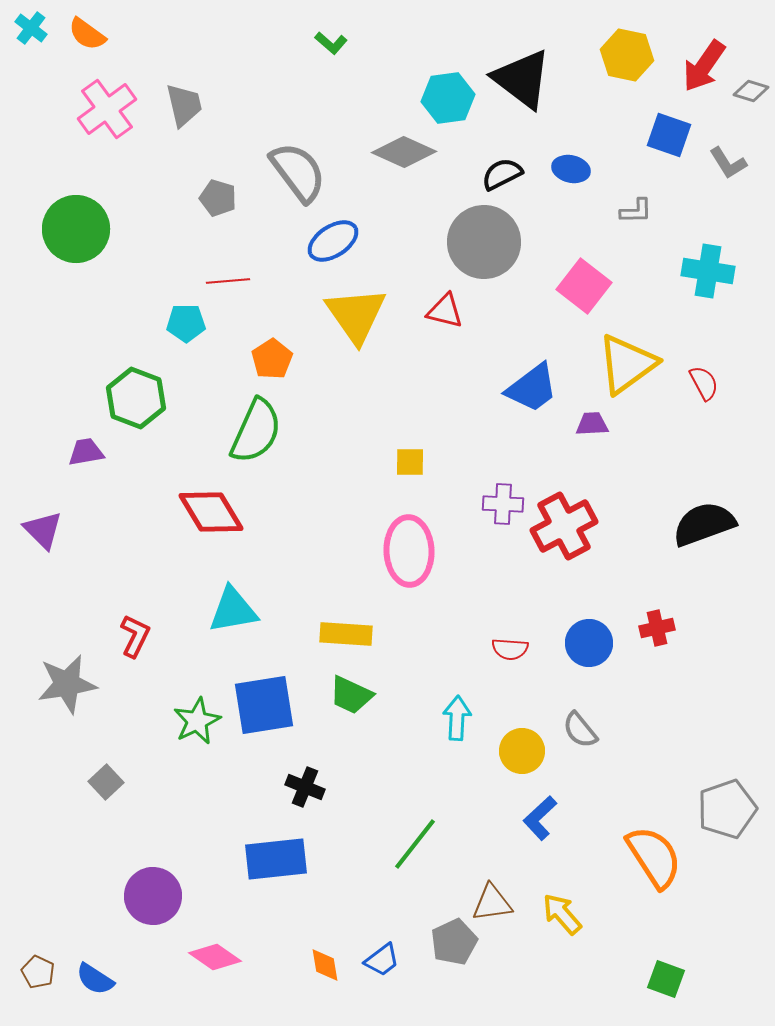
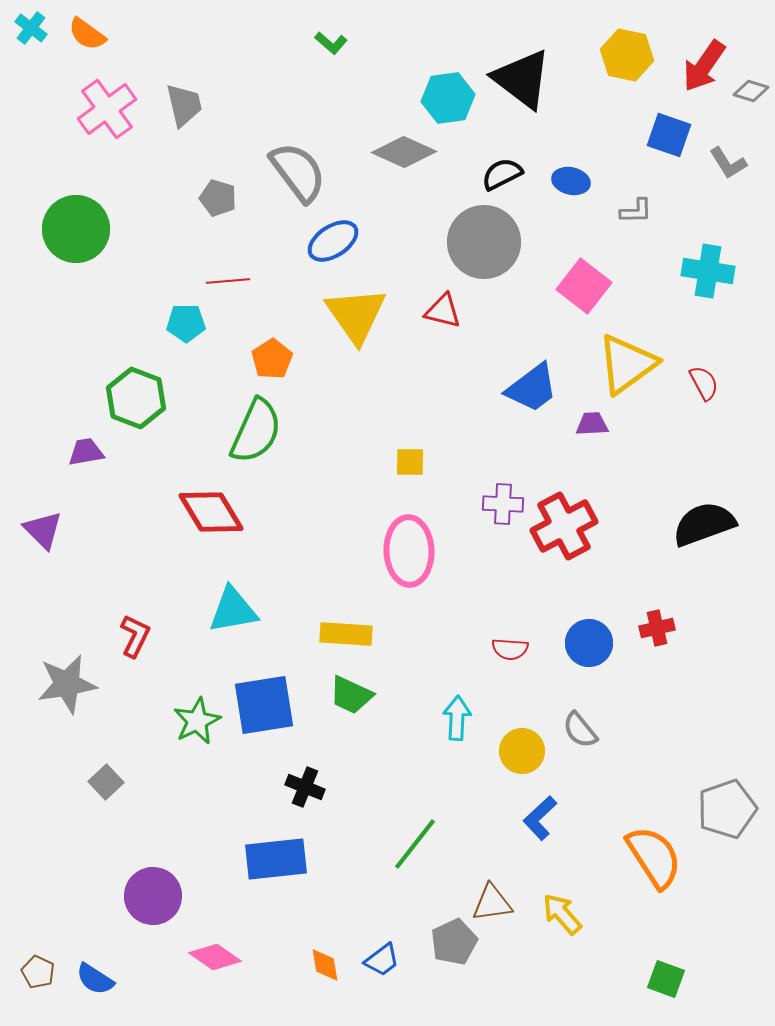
blue ellipse at (571, 169): moved 12 px down
red triangle at (445, 311): moved 2 px left
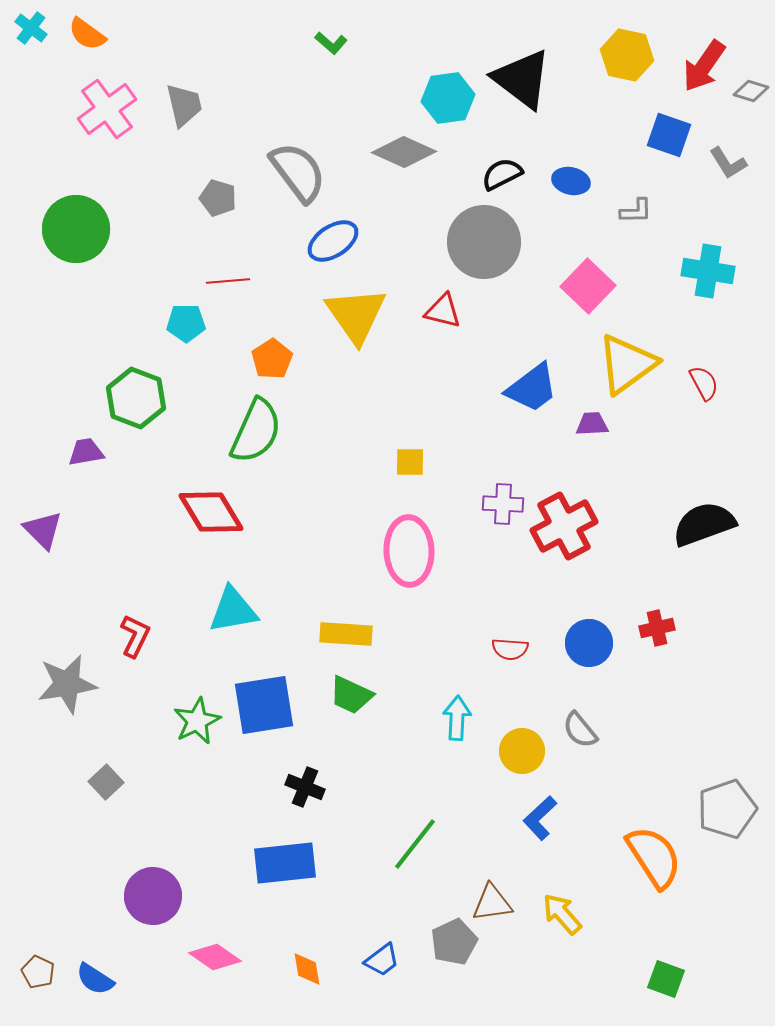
pink square at (584, 286): moved 4 px right; rotated 6 degrees clockwise
blue rectangle at (276, 859): moved 9 px right, 4 px down
orange diamond at (325, 965): moved 18 px left, 4 px down
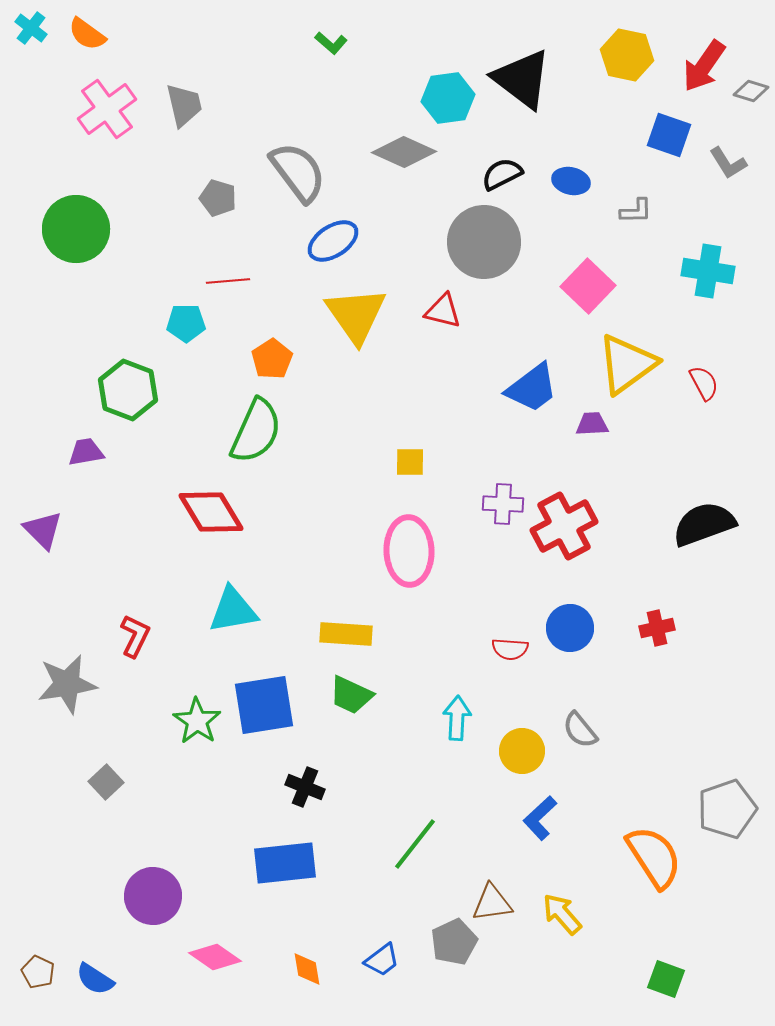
green hexagon at (136, 398): moved 8 px left, 8 px up
blue circle at (589, 643): moved 19 px left, 15 px up
green star at (197, 721): rotated 12 degrees counterclockwise
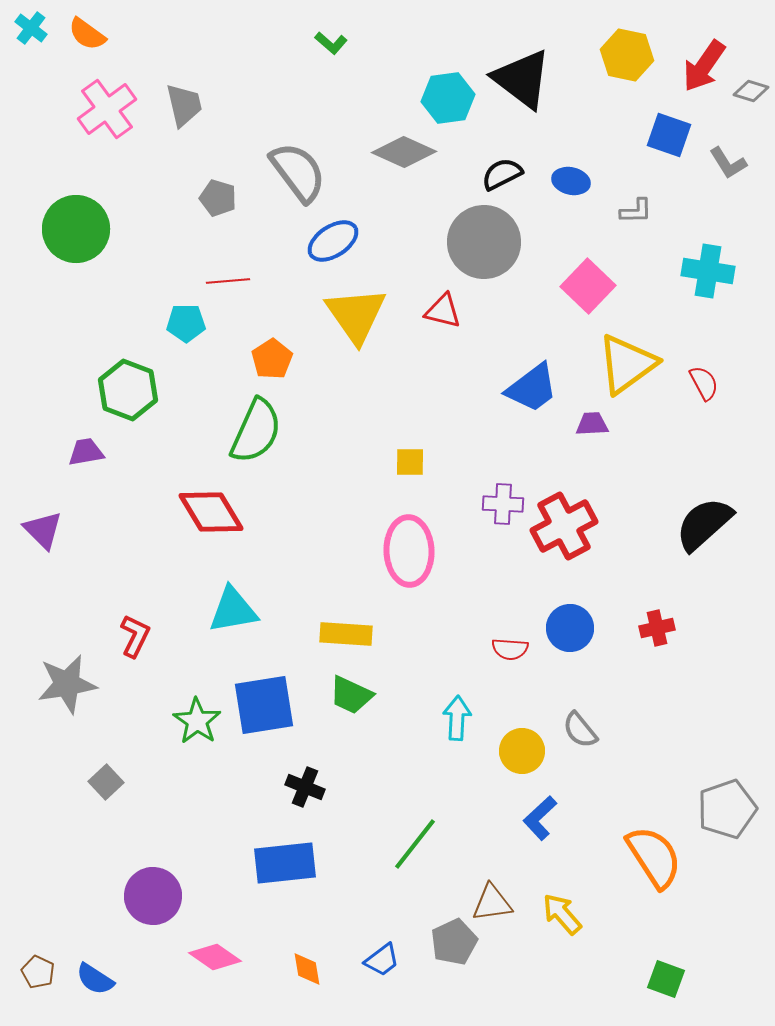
black semicircle at (704, 524): rotated 22 degrees counterclockwise
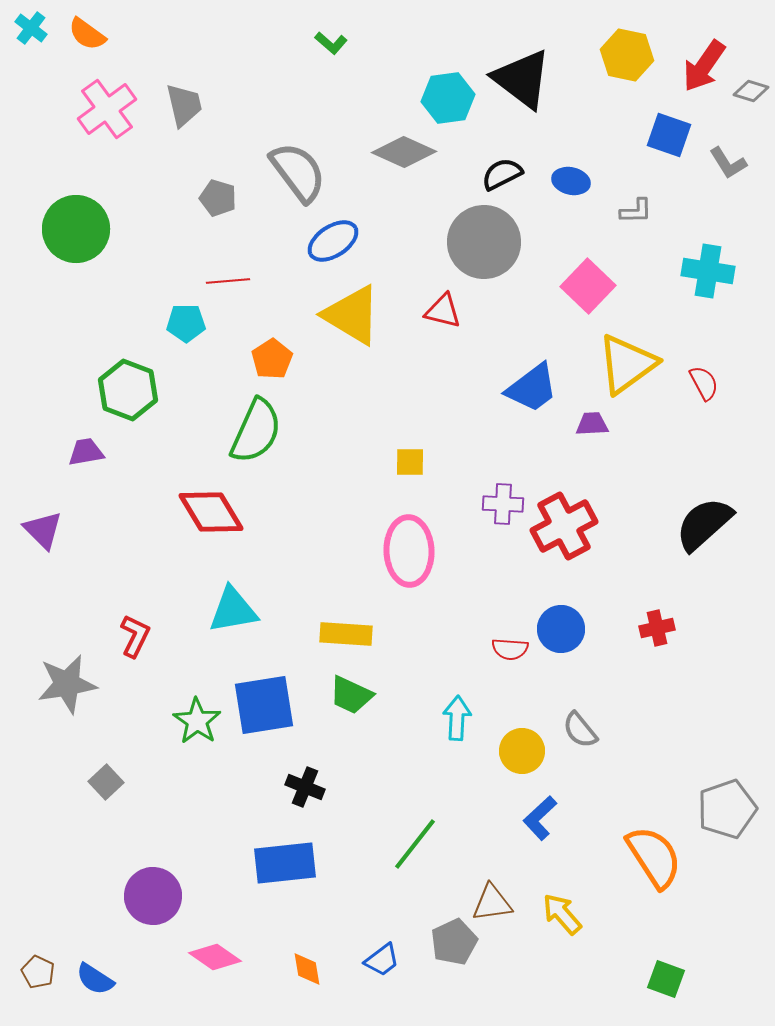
yellow triangle at (356, 315): moved 4 px left; rotated 24 degrees counterclockwise
blue circle at (570, 628): moved 9 px left, 1 px down
